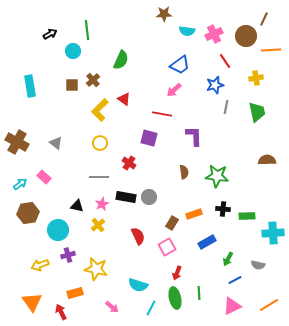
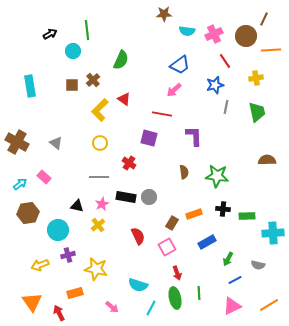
red arrow at (177, 273): rotated 40 degrees counterclockwise
red arrow at (61, 312): moved 2 px left, 1 px down
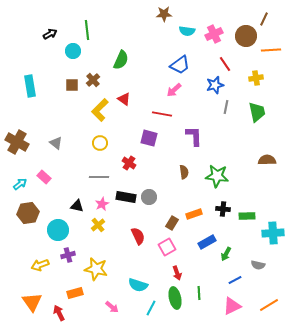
red line at (225, 61): moved 3 px down
green arrow at (228, 259): moved 2 px left, 5 px up
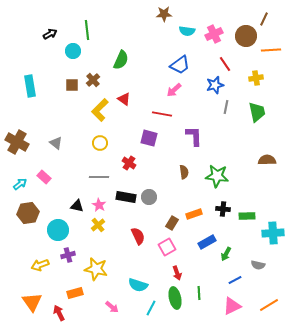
pink star at (102, 204): moved 3 px left, 1 px down; rotated 16 degrees counterclockwise
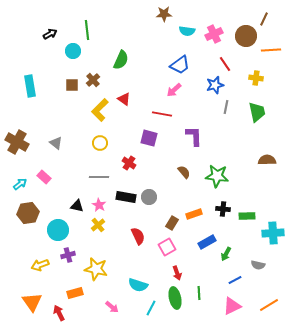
yellow cross at (256, 78): rotated 16 degrees clockwise
brown semicircle at (184, 172): rotated 32 degrees counterclockwise
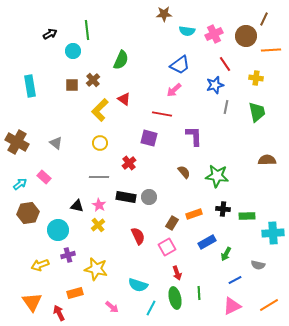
red cross at (129, 163): rotated 16 degrees clockwise
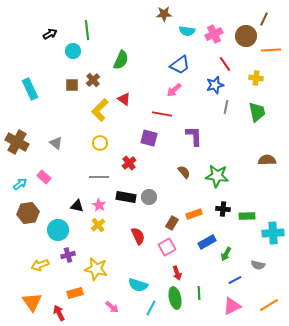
cyan rectangle at (30, 86): moved 3 px down; rotated 15 degrees counterclockwise
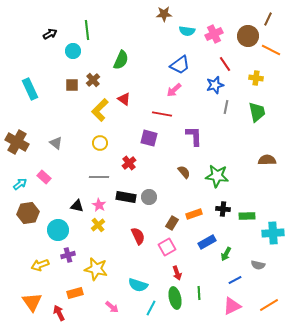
brown line at (264, 19): moved 4 px right
brown circle at (246, 36): moved 2 px right
orange line at (271, 50): rotated 30 degrees clockwise
